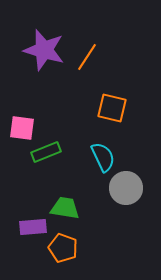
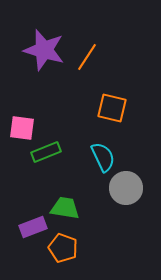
purple rectangle: rotated 16 degrees counterclockwise
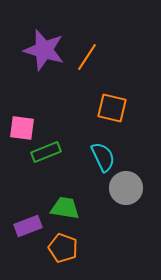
purple rectangle: moved 5 px left, 1 px up
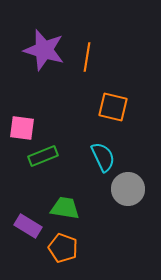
orange line: rotated 24 degrees counterclockwise
orange square: moved 1 px right, 1 px up
green rectangle: moved 3 px left, 4 px down
gray circle: moved 2 px right, 1 px down
purple rectangle: rotated 52 degrees clockwise
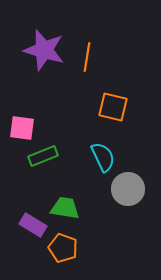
purple rectangle: moved 5 px right, 1 px up
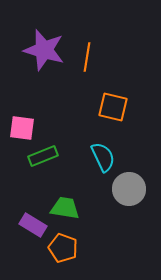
gray circle: moved 1 px right
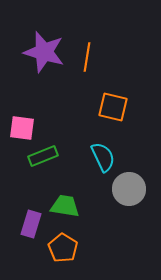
purple star: moved 2 px down
green trapezoid: moved 2 px up
purple rectangle: moved 2 px left, 1 px up; rotated 76 degrees clockwise
orange pentagon: rotated 12 degrees clockwise
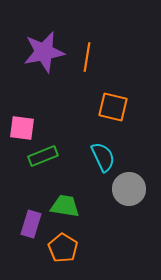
purple star: rotated 27 degrees counterclockwise
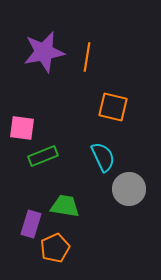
orange pentagon: moved 8 px left; rotated 16 degrees clockwise
